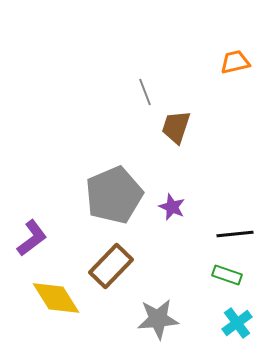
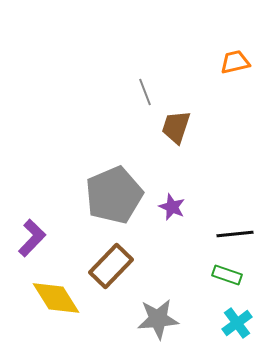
purple L-shape: rotated 9 degrees counterclockwise
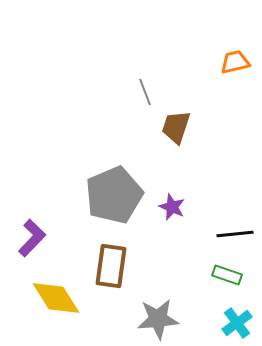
brown rectangle: rotated 36 degrees counterclockwise
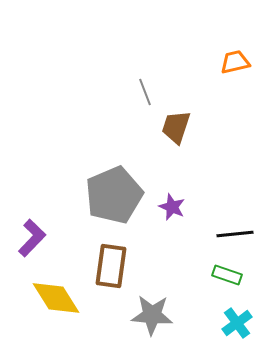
gray star: moved 6 px left, 4 px up; rotated 9 degrees clockwise
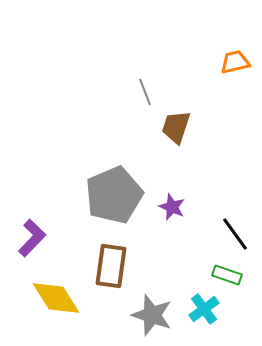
black line: rotated 60 degrees clockwise
gray star: rotated 15 degrees clockwise
cyan cross: moved 33 px left, 14 px up
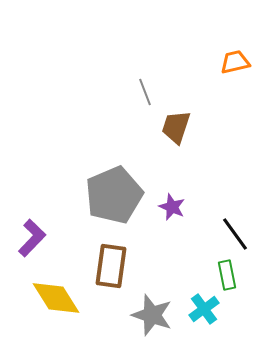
green rectangle: rotated 60 degrees clockwise
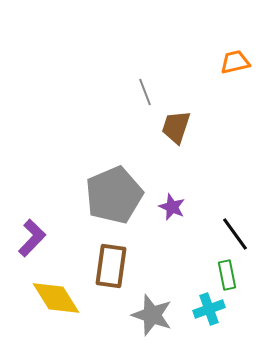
cyan cross: moved 5 px right; rotated 16 degrees clockwise
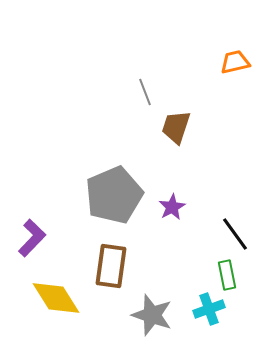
purple star: rotated 20 degrees clockwise
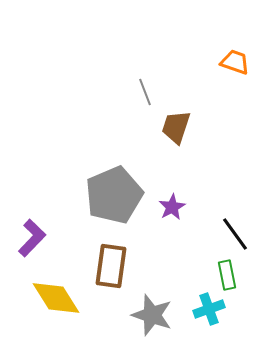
orange trapezoid: rotated 32 degrees clockwise
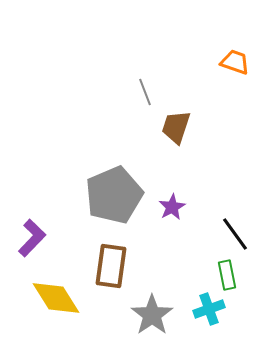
gray star: rotated 18 degrees clockwise
